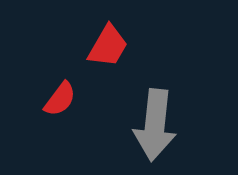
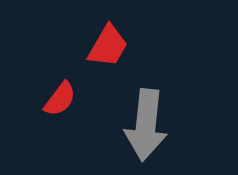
gray arrow: moved 9 px left
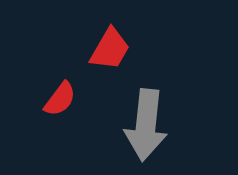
red trapezoid: moved 2 px right, 3 px down
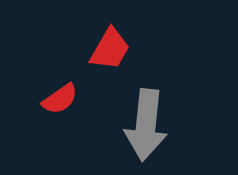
red semicircle: rotated 18 degrees clockwise
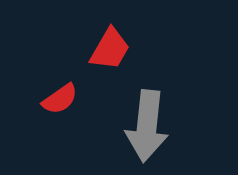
gray arrow: moved 1 px right, 1 px down
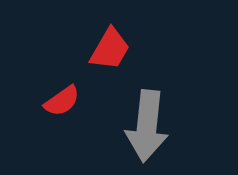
red semicircle: moved 2 px right, 2 px down
